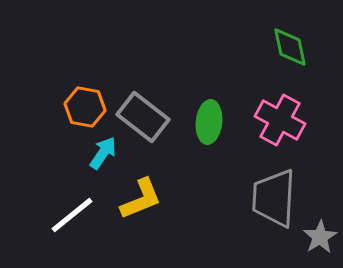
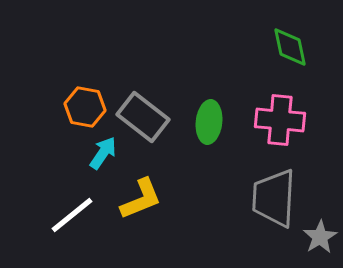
pink cross: rotated 24 degrees counterclockwise
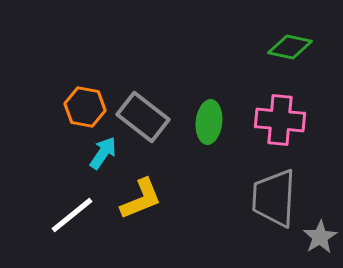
green diamond: rotated 66 degrees counterclockwise
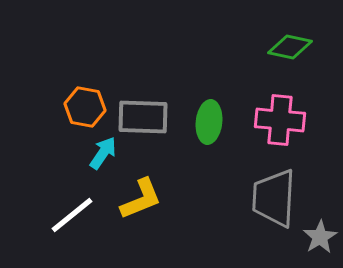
gray rectangle: rotated 36 degrees counterclockwise
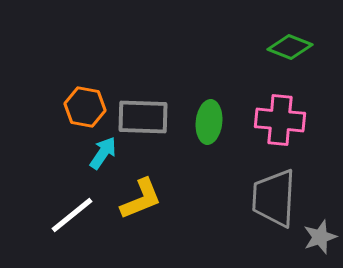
green diamond: rotated 9 degrees clockwise
gray star: rotated 12 degrees clockwise
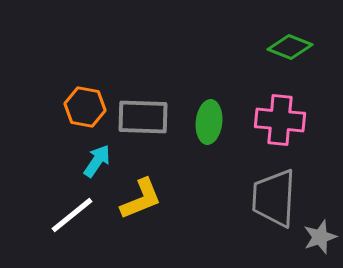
cyan arrow: moved 6 px left, 8 px down
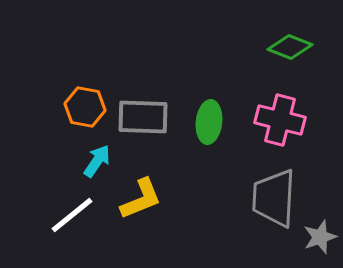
pink cross: rotated 9 degrees clockwise
